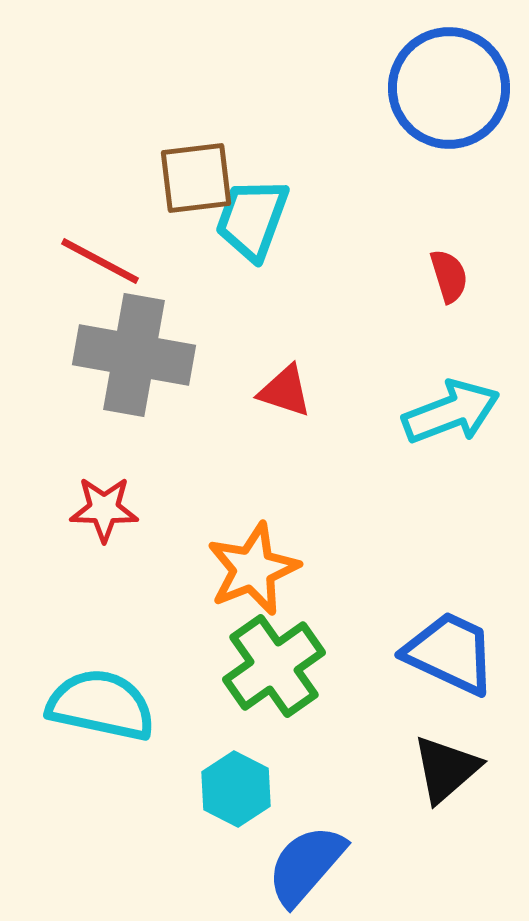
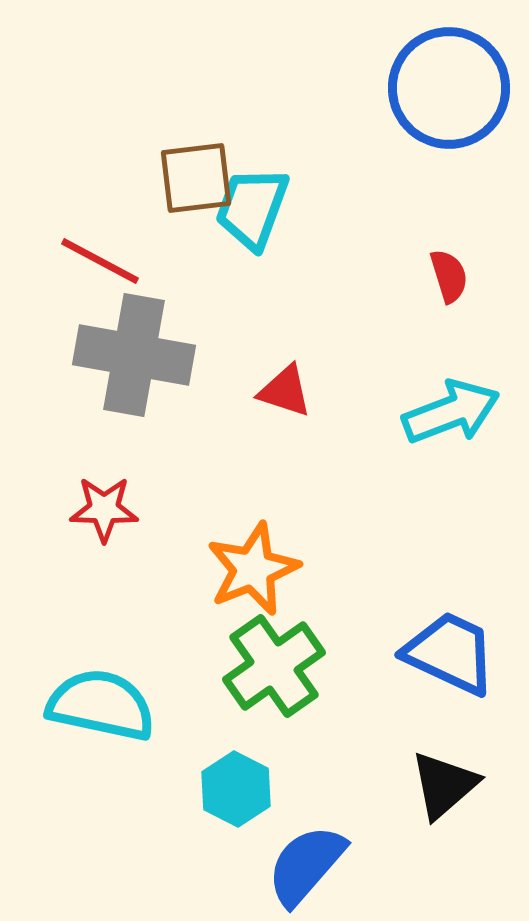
cyan trapezoid: moved 11 px up
black triangle: moved 2 px left, 16 px down
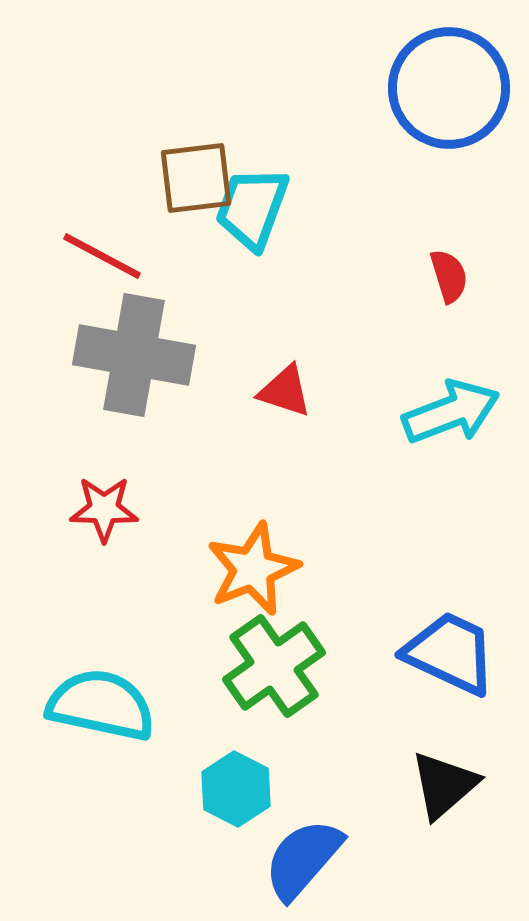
red line: moved 2 px right, 5 px up
blue semicircle: moved 3 px left, 6 px up
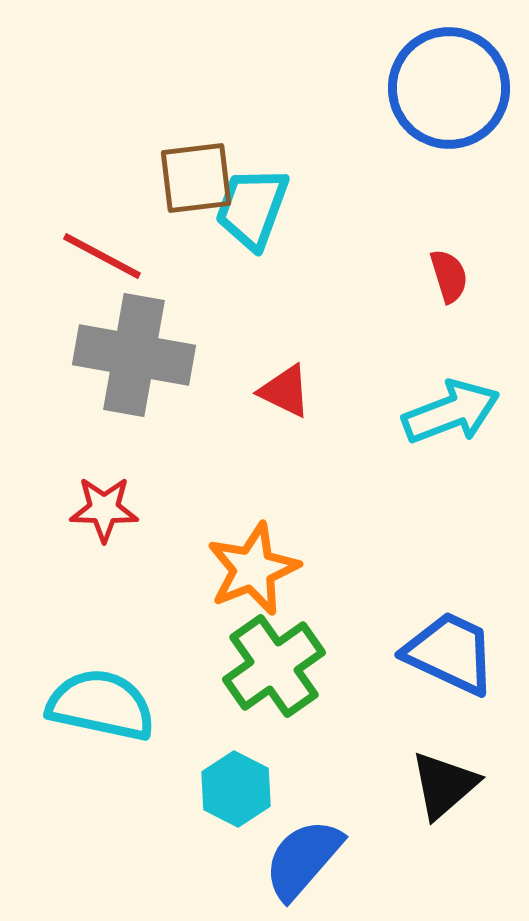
red triangle: rotated 8 degrees clockwise
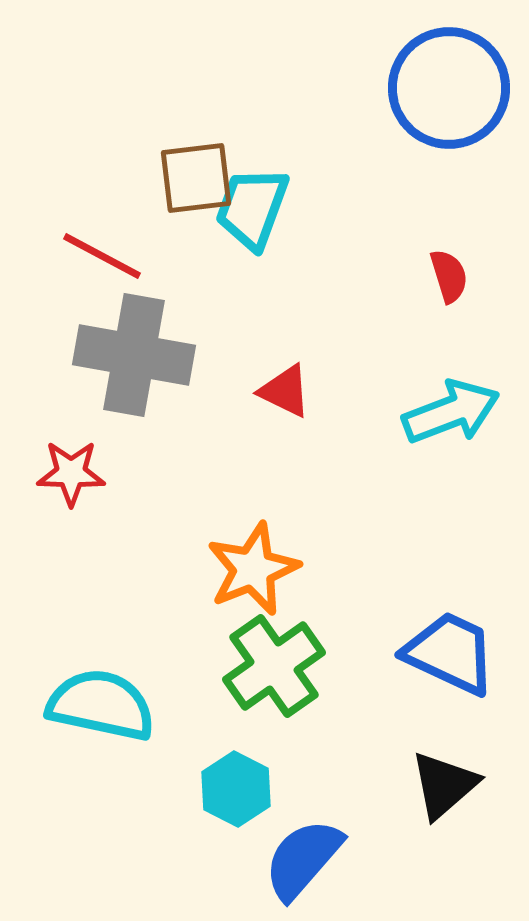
red star: moved 33 px left, 36 px up
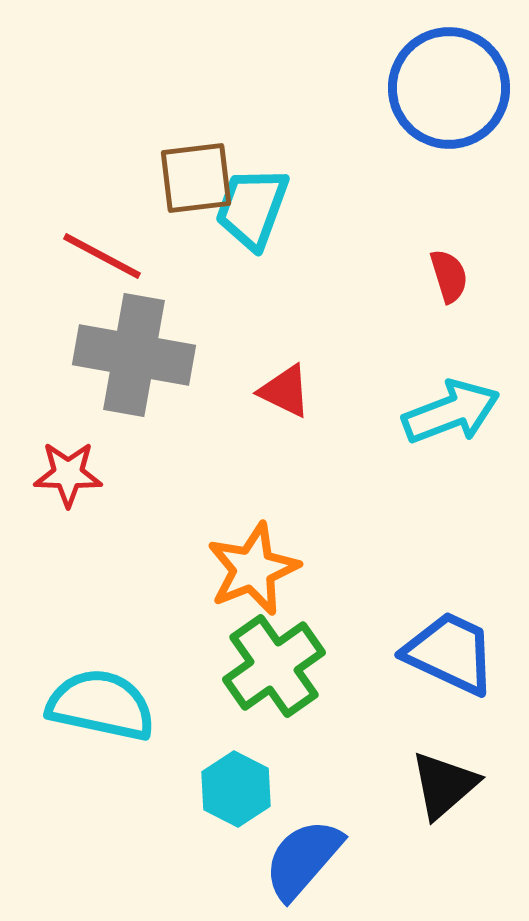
red star: moved 3 px left, 1 px down
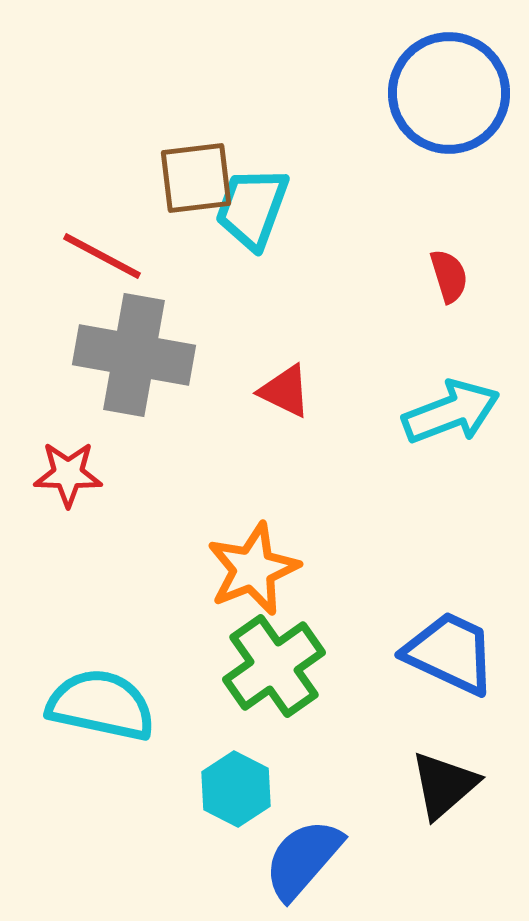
blue circle: moved 5 px down
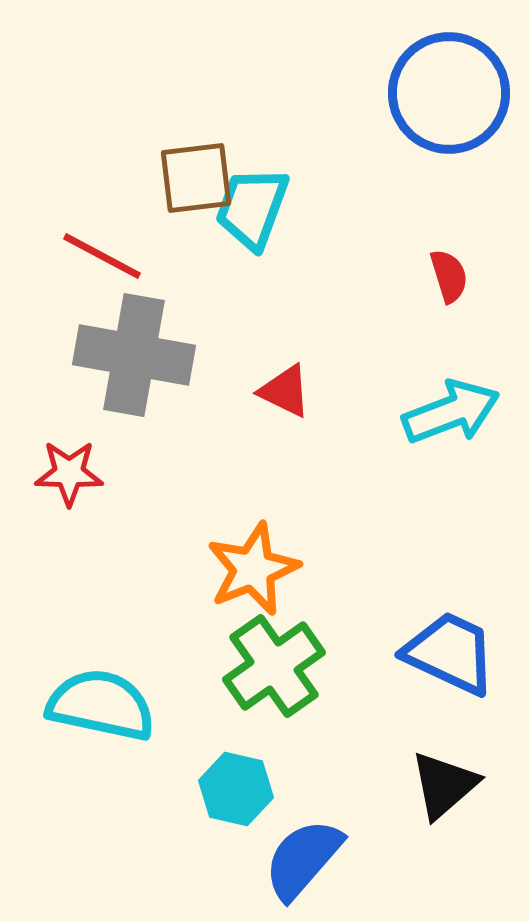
red star: moved 1 px right, 1 px up
cyan hexagon: rotated 14 degrees counterclockwise
